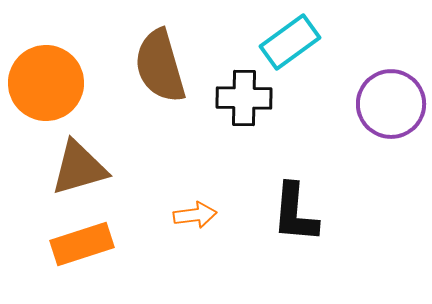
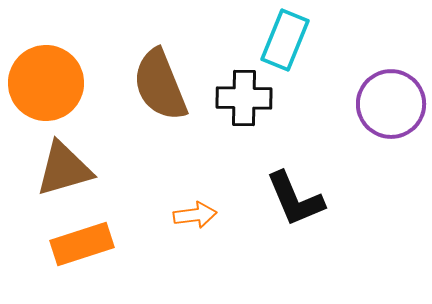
cyan rectangle: moved 5 px left, 2 px up; rotated 32 degrees counterclockwise
brown semicircle: moved 19 px down; rotated 6 degrees counterclockwise
brown triangle: moved 15 px left, 1 px down
black L-shape: moved 14 px up; rotated 28 degrees counterclockwise
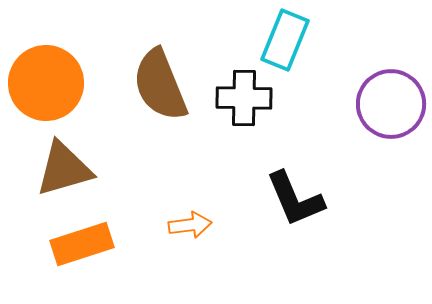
orange arrow: moved 5 px left, 10 px down
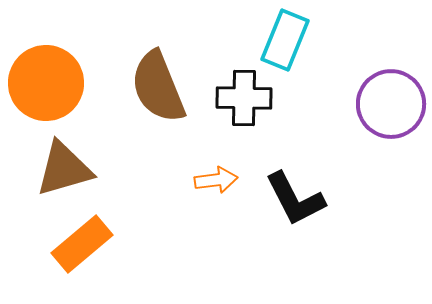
brown semicircle: moved 2 px left, 2 px down
black L-shape: rotated 4 degrees counterclockwise
orange arrow: moved 26 px right, 45 px up
orange rectangle: rotated 22 degrees counterclockwise
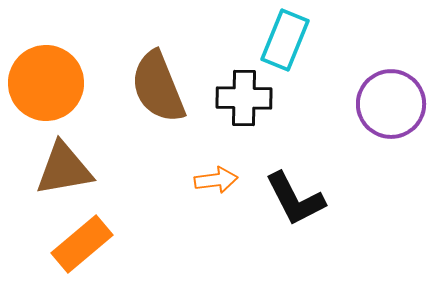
brown triangle: rotated 6 degrees clockwise
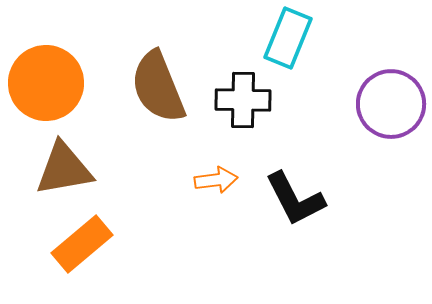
cyan rectangle: moved 3 px right, 2 px up
black cross: moved 1 px left, 2 px down
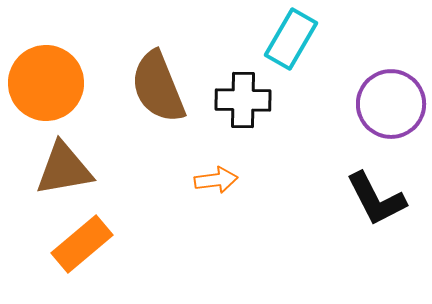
cyan rectangle: moved 3 px right, 1 px down; rotated 8 degrees clockwise
black L-shape: moved 81 px right
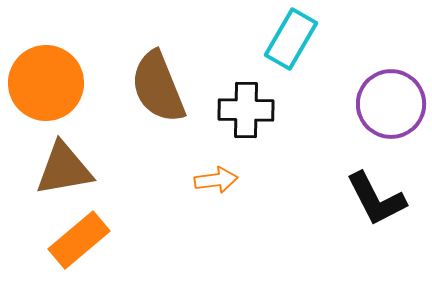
black cross: moved 3 px right, 10 px down
orange rectangle: moved 3 px left, 4 px up
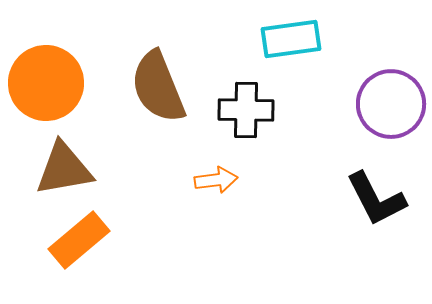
cyan rectangle: rotated 52 degrees clockwise
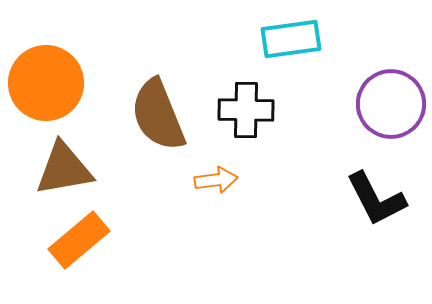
brown semicircle: moved 28 px down
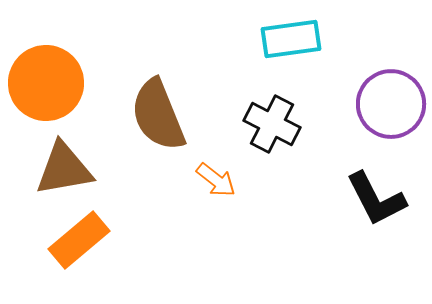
black cross: moved 26 px right, 14 px down; rotated 26 degrees clockwise
orange arrow: rotated 45 degrees clockwise
